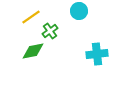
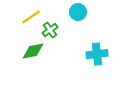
cyan circle: moved 1 px left, 1 px down
green cross: moved 1 px up
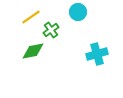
green cross: moved 1 px right
cyan cross: rotated 10 degrees counterclockwise
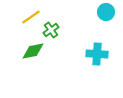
cyan circle: moved 28 px right
cyan cross: rotated 20 degrees clockwise
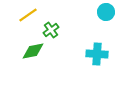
yellow line: moved 3 px left, 2 px up
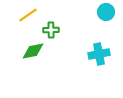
green cross: rotated 35 degrees clockwise
cyan cross: moved 2 px right; rotated 15 degrees counterclockwise
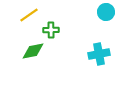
yellow line: moved 1 px right
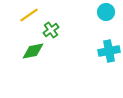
green cross: rotated 35 degrees counterclockwise
cyan cross: moved 10 px right, 3 px up
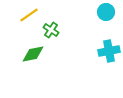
green cross: rotated 21 degrees counterclockwise
green diamond: moved 3 px down
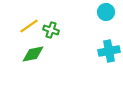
yellow line: moved 11 px down
green cross: rotated 14 degrees counterclockwise
